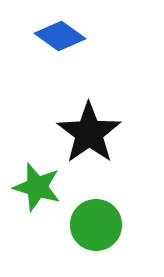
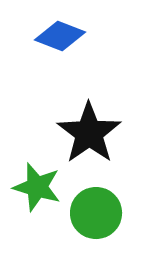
blue diamond: rotated 15 degrees counterclockwise
green circle: moved 12 px up
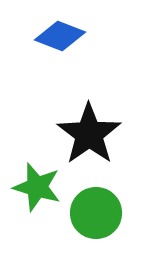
black star: moved 1 px down
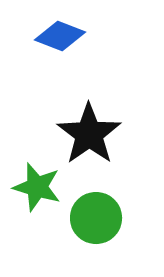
green circle: moved 5 px down
